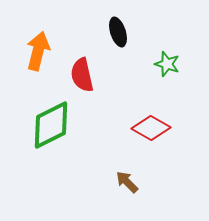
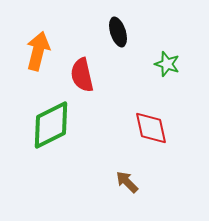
red diamond: rotated 48 degrees clockwise
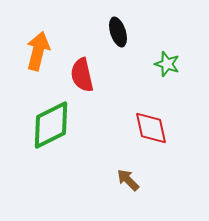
brown arrow: moved 1 px right, 2 px up
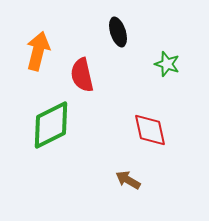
red diamond: moved 1 px left, 2 px down
brown arrow: rotated 15 degrees counterclockwise
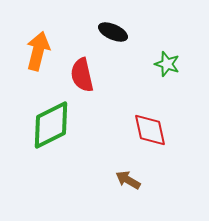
black ellipse: moved 5 px left; rotated 48 degrees counterclockwise
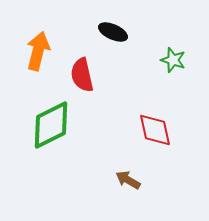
green star: moved 6 px right, 4 px up
red diamond: moved 5 px right
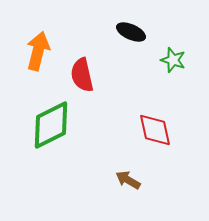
black ellipse: moved 18 px right
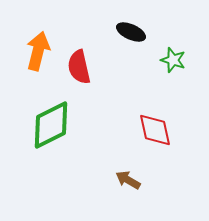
red semicircle: moved 3 px left, 8 px up
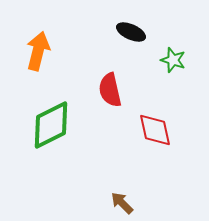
red semicircle: moved 31 px right, 23 px down
brown arrow: moved 6 px left, 23 px down; rotated 15 degrees clockwise
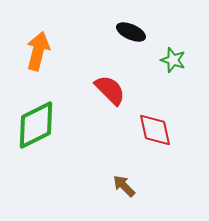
red semicircle: rotated 148 degrees clockwise
green diamond: moved 15 px left
brown arrow: moved 2 px right, 17 px up
